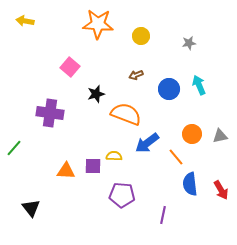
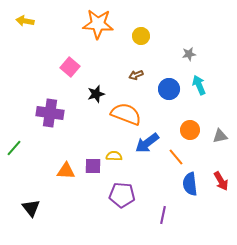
gray star: moved 11 px down
orange circle: moved 2 px left, 4 px up
red arrow: moved 9 px up
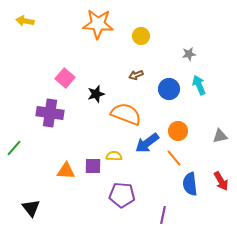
pink square: moved 5 px left, 11 px down
orange circle: moved 12 px left, 1 px down
orange line: moved 2 px left, 1 px down
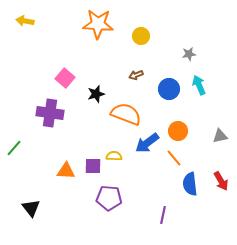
purple pentagon: moved 13 px left, 3 px down
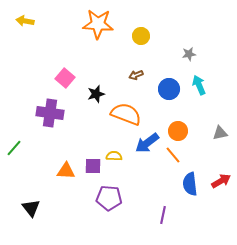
gray triangle: moved 3 px up
orange line: moved 1 px left, 3 px up
red arrow: rotated 90 degrees counterclockwise
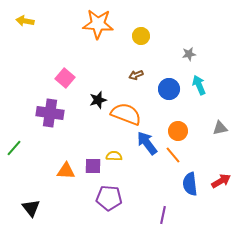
black star: moved 2 px right, 6 px down
gray triangle: moved 5 px up
blue arrow: rotated 90 degrees clockwise
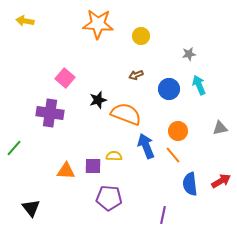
blue arrow: moved 1 px left, 3 px down; rotated 15 degrees clockwise
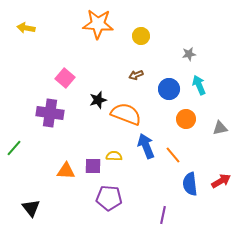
yellow arrow: moved 1 px right, 7 px down
orange circle: moved 8 px right, 12 px up
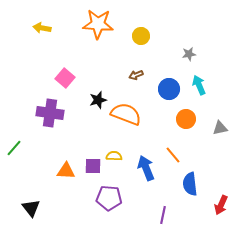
yellow arrow: moved 16 px right
blue arrow: moved 22 px down
red arrow: moved 24 px down; rotated 144 degrees clockwise
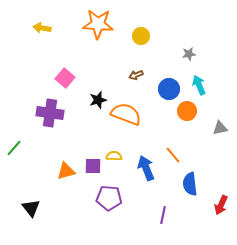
orange circle: moved 1 px right, 8 px up
orange triangle: rotated 18 degrees counterclockwise
